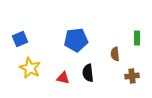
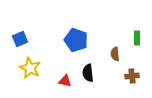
blue pentagon: rotated 25 degrees clockwise
red triangle: moved 2 px right, 3 px down
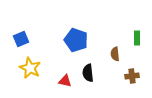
blue square: moved 1 px right
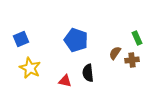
green rectangle: rotated 24 degrees counterclockwise
brown semicircle: moved 1 px up; rotated 40 degrees clockwise
brown cross: moved 16 px up
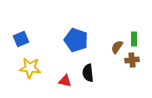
green rectangle: moved 3 px left, 1 px down; rotated 24 degrees clockwise
brown semicircle: moved 2 px right, 6 px up
yellow star: rotated 20 degrees counterclockwise
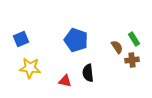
green rectangle: rotated 32 degrees counterclockwise
brown semicircle: rotated 112 degrees clockwise
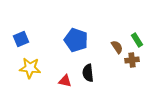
green rectangle: moved 3 px right, 1 px down
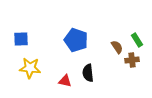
blue square: rotated 21 degrees clockwise
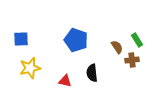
yellow star: rotated 20 degrees counterclockwise
black semicircle: moved 4 px right
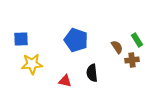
yellow star: moved 2 px right, 4 px up; rotated 10 degrees clockwise
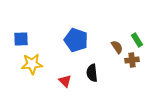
red triangle: rotated 32 degrees clockwise
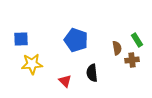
brown semicircle: moved 1 px down; rotated 24 degrees clockwise
